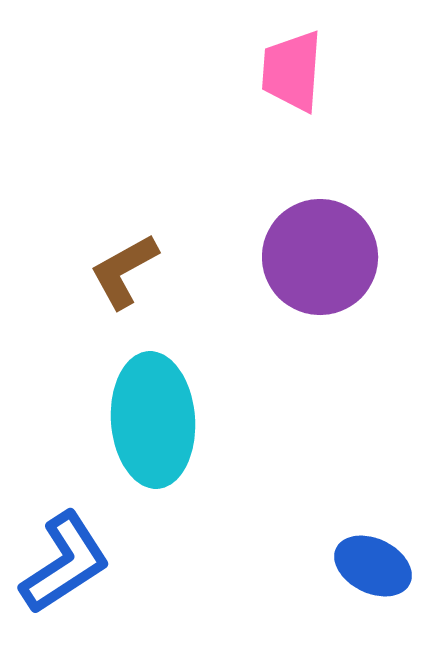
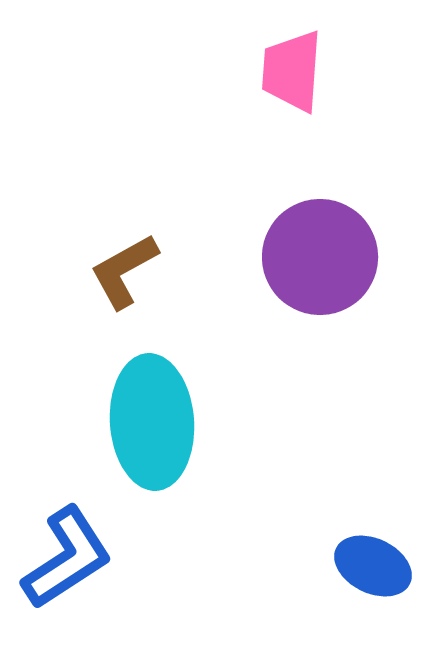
cyan ellipse: moved 1 px left, 2 px down
blue L-shape: moved 2 px right, 5 px up
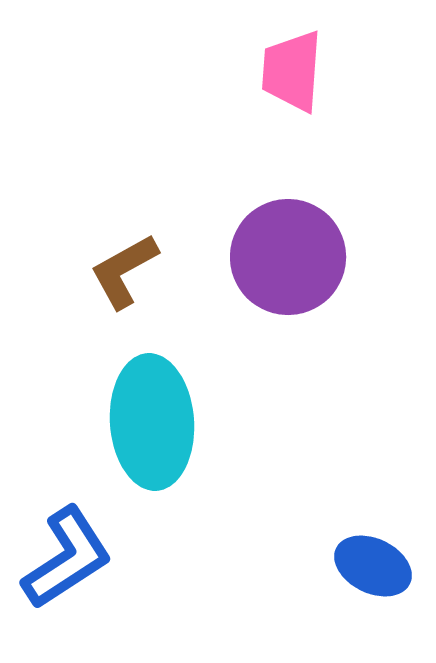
purple circle: moved 32 px left
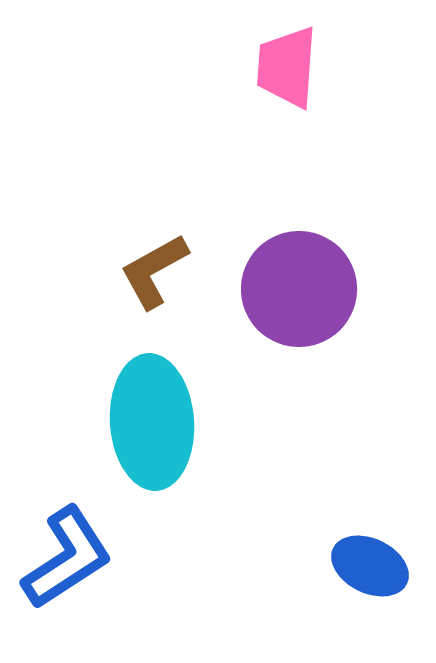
pink trapezoid: moved 5 px left, 4 px up
purple circle: moved 11 px right, 32 px down
brown L-shape: moved 30 px right
blue ellipse: moved 3 px left
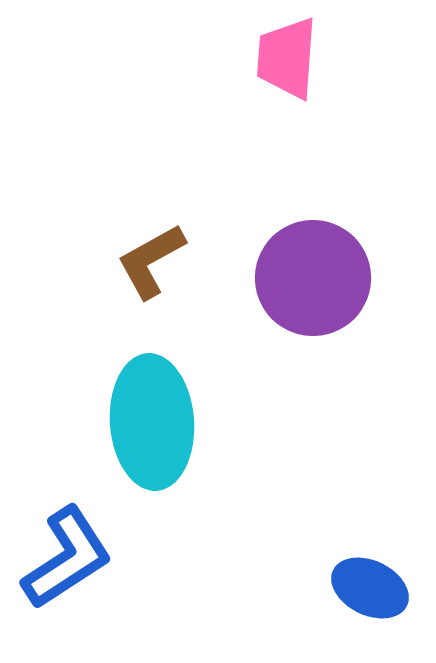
pink trapezoid: moved 9 px up
brown L-shape: moved 3 px left, 10 px up
purple circle: moved 14 px right, 11 px up
blue ellipse: moved 22 px down
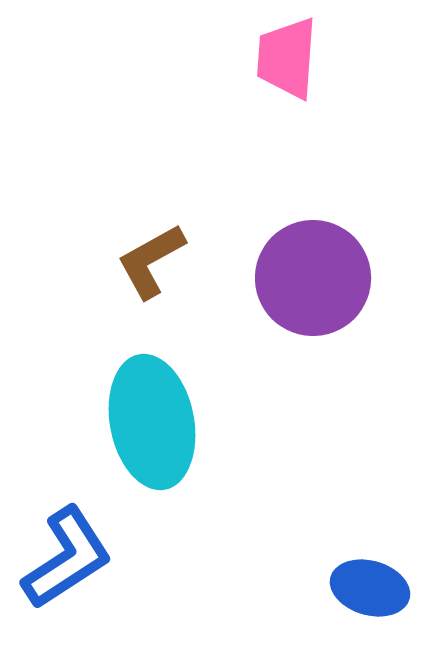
cyan ellipse: rotated 7 degrees counterclockwise
blue ellipse: rotated 10 degrees counterclockwise
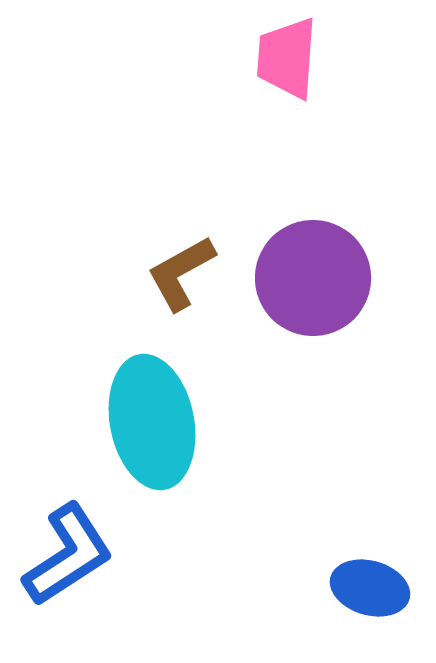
brown L-shape: moved 30 px right, 12 px down
blue L-shape: moved 1 px right, 3 px up
